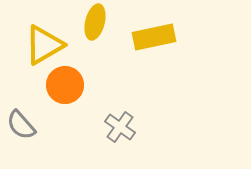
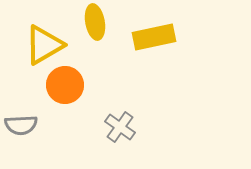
yellow ellipse: rotated 24 degrees counterclockwise
gray semicircle: rotated 52 degrees counterclockwise
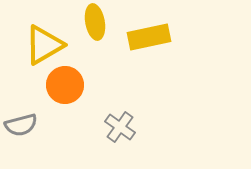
yellow rectangle: moved 5 px left
gray semicircle: rotated 12 degrees counterclockwise
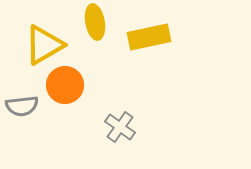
gray semicircle: moved 1 px right, 19 px up; rotated 8 degrees clockwise
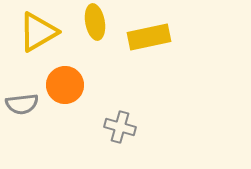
yellow triangle: moved 6 px left, 13 px up
gray semicircle: moved 2 px up
gray cross: rotated 20 degrees counterclockwise
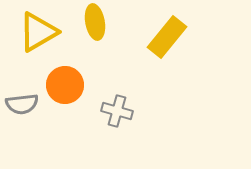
yellow rectangle: moved 18 px right; rotated 39 degrees counterclockwise
gray cross: moved 3 px left, 16 px up
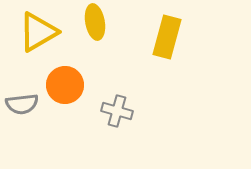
yellow rectangle: rotated 24 degrees counterclockwise
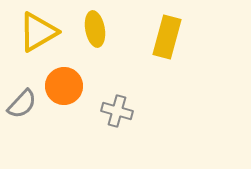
yellow ellipse: moved 7 px down
orange circle: moved 1 px left, 1 px down
gray semicircle: rotated 40 degrees counterclockwise
